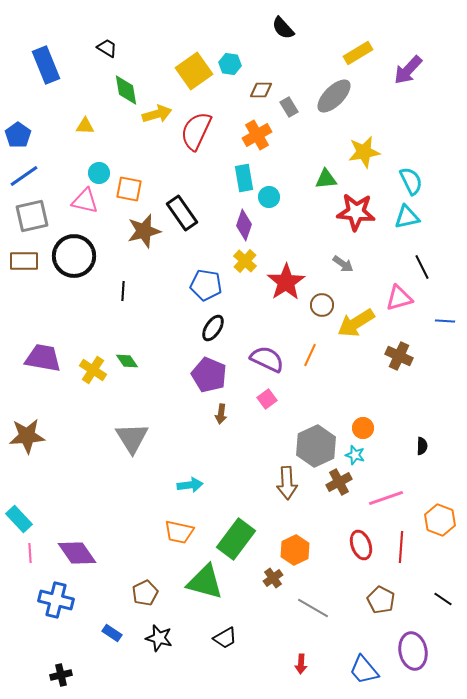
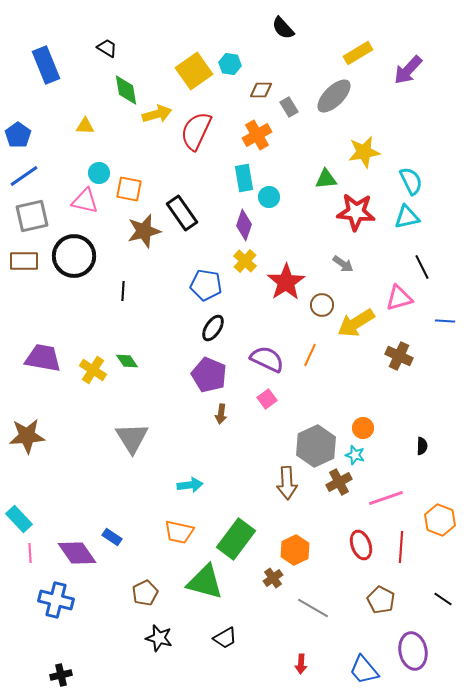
blue rectangle at (112, 633): moved 96 px up
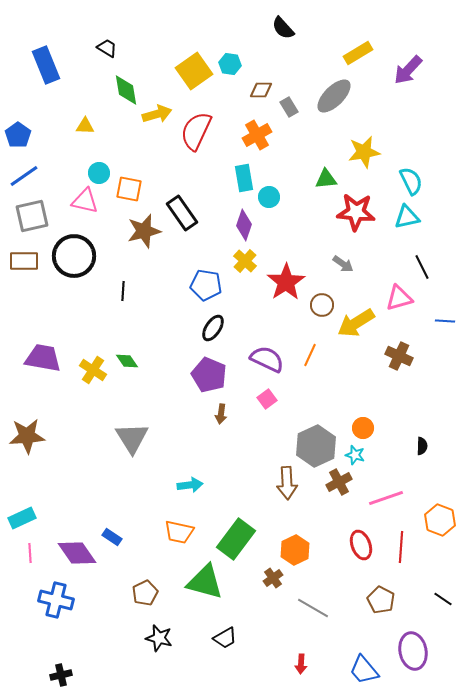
cyan rectangle at (19, 519): moved 3 px right, 1 px up; rotated 72 degrees counterclockwise
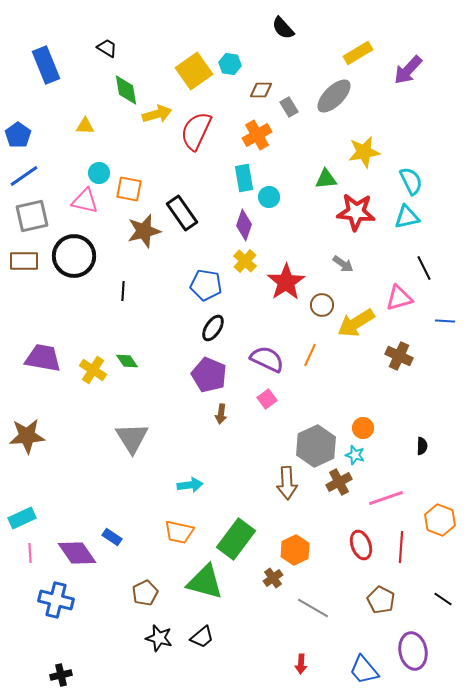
black line at (422, 267): moved 2 px right, 1 px down
black trapezoid at (225, 638): moved 23 px left, 1 px up; rotated 10 degrees counterclockwise
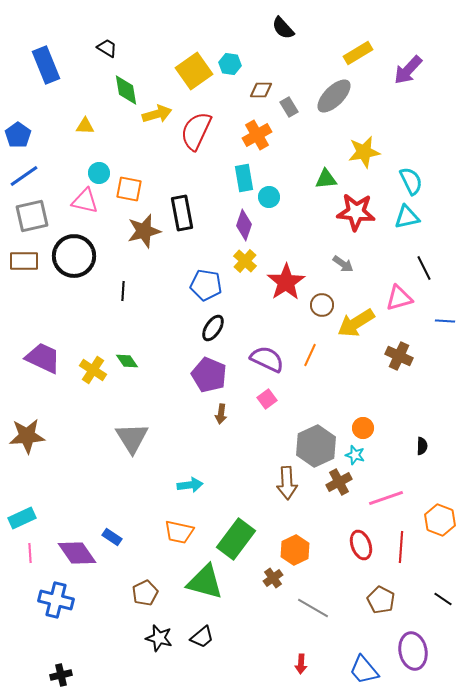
black rectangle at (182, 213): rotated 24 degrees clockwise
purple trapezoid at (43, 358): rotated 15 degrees clockwise
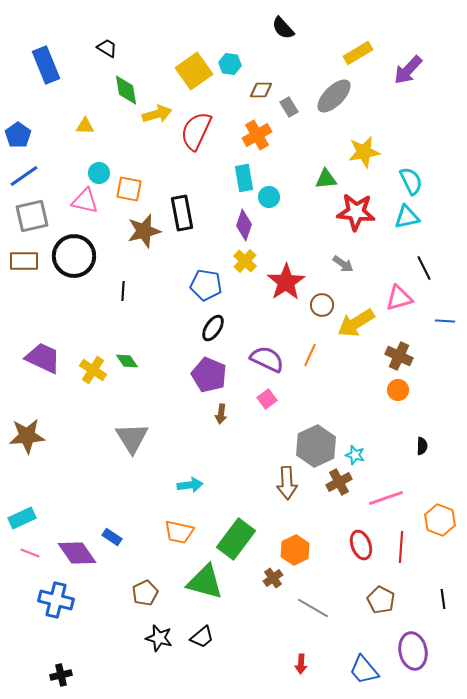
orange circle at (363, 428): moved 35 px right, 38 px up
pink line at (30, 553): rotated 66 degrees counterclockwise
black line at (443, 599): rotated 48 degrees clockwise
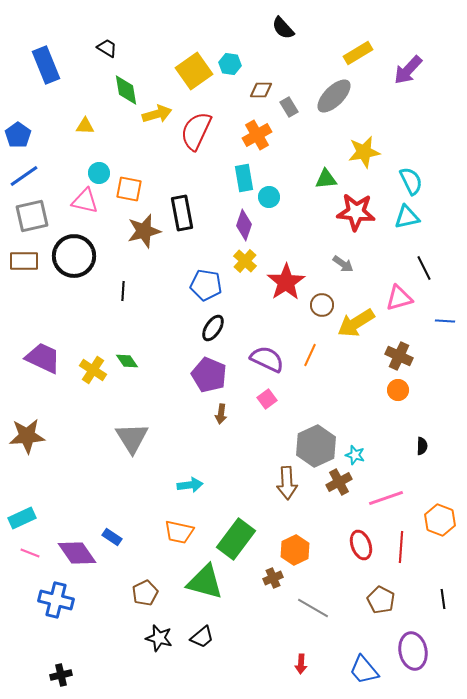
brown cross at (273, 578): rotated 12 degrees clockwise
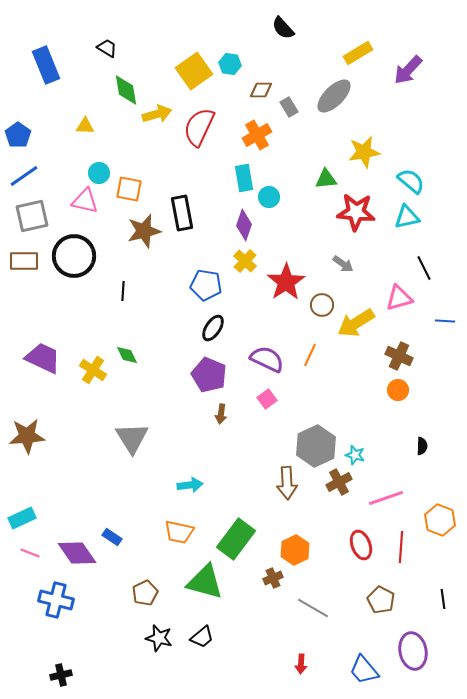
red semicircle at (196, 131): moved 3 px right, 4 px up
cyan semicircle at (411, 181): rotated 24 degrees counterclockwise
green diamond at (127, 361): moved 6 px up; rotated 10 degrees clockwise
